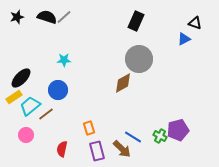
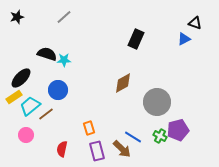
black semicircle: moved 37 px down
black rectangle: moved 18 px down
gray circle: moved 18 px right, 43 px down
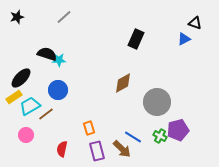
cyan star: moved 5 px left
cyan trapezoid: rotated 10 degrees clockwise
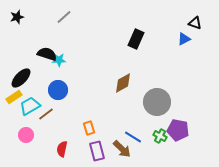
purple pentagon: rotated 25 degrees clockwise
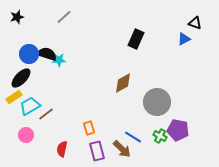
blue circle: moved 29 px left, 36 px up
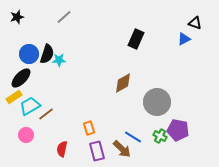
black semicircle: rotated 90 degrees clockwise
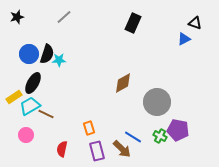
black rectangle: moved 3 px left, 16 px up
black ellipse: moved 12 px right, 5 px down; rotated 15 degrees counterclockwise
brown line: rotated 63 degrees clockwise
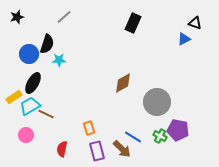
black semicircle: moved 10 px up
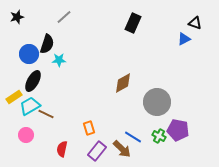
black ellipse: moved 2 px up
green cross: moved 1 px left
purple rectangle: rotated 54 degrees clockwise
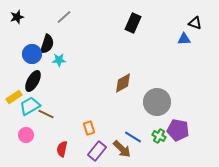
blue triangle: rotated 24 degrees clockwise
blue circle: moved 3 px right
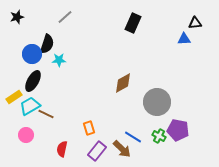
gray line: moved 1 px right
black triangle: rotated 24 degrees counterclockwise
